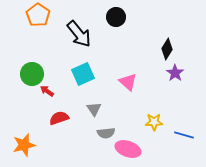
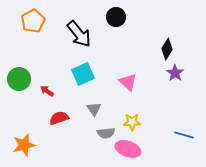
orange pentagon: moved 5 px left, 6 px down; rotated 10 degrees clockwise
green circle: moved 13 px left, 5 px down
yellow star: moved 22 px left
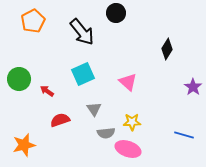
black circle: moved 4 px up
black arrow: moved 3 px right, 2 px up
purple star: moved 18 px right, 14 px down
red semicircle: moved 1 px right, 2 px down
